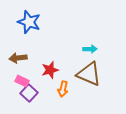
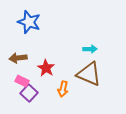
red star: moved 4 px left, 2 px up; rotated 24 degrees counterclockwise
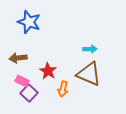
red star: moved 2 px right, 3 px down
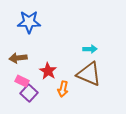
blue star: rotated 20 degrees counterclockwise
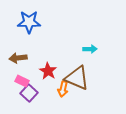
brown triangle: moved 12 px left, 4 px down
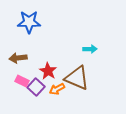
orange arrow: moved 6 px left; rotated 49 degrees clockwise
purple square: moved 7 px right, 6 px up
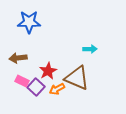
red star: rotated 12 degrees clockwise
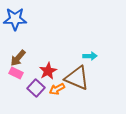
blue star: moved 14 px left, 3 px up
cyan arrow: moved 7 px down
brown arrow: rotated 42 degrees counterclockwise
pink rectangle: moved 6 px left, 8 px up
purple square: moved 1 px down
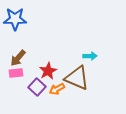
pink rectangle: rotated 32 degrees counterclockwise
purple square: moved 1 px right, 1 px up
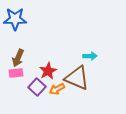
brown arrow: rotated 18 degrees counterclockwise
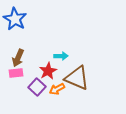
blue star: rotated 30 degrees clockwise
cyan arrow: moved 29 px left
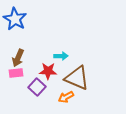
red star: rotated 30 degrees clockwise
orange arrow: moved 9 px right, 8 px down
